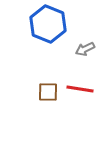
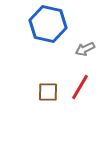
blue hexagon: rotated 9 degrees counterclockwise
red line: moved 2 px up; rotated 68 degrees counterclockwise
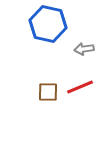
gray arrow: moved 1 px left; rotated 18 degrees clockwise
red line: rotated 36 degrees clockwise
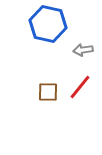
gray arrow: moved 1 px left, 1 px down
red line: rotated 28 degrees counterclockwise
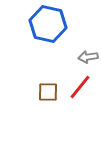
gray arrow: moved 5 px right, 7 px down
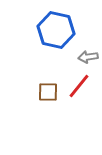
blue hexagon: moved 8 px right, 6 px down
red line: moved 1 px left, 1 px up
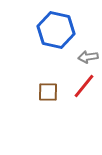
red line: moved 5 px right
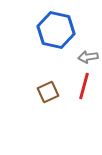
red line: rotated 24 degrees counterclockwise
brown square: rotated 25 degrees counterclockwise
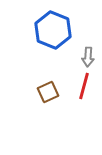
blue hexagon: moved 3 px left; rotated 9 degrees clockwise
gray arrow: rotated 78 degrees counterclockwise
